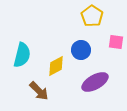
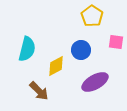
cyan semicircle: moved 5 px right, 6 px up
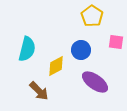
purple ellipse: rotated 64 degrees clockwise
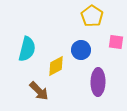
purple ellipse: moved 3 px right; rotated 56 degrees clockwise
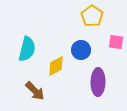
brown arrow: moved 4 px left
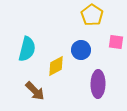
yellow pentagon: moved 1 px up
purple ellipse: moved 2 px down
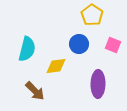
pink square: moved 3 px left, 3 px down; rotated 14 degrees clockwise
blue circle: moved 2 px left, 6 px up
yellow diamond: rotated 20 degrees clockwise
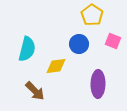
pink square: moved 4 px up
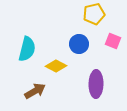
yellow pentagon: moved 2 px right, 1 px up; rotated 25 degrees clockwise
yellow diamond: rotated 35 degrees clockwise
purple ellipse: moved 2 px left
brown arrow: rotated 75 degrees counterclockwise
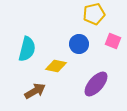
yellow diamond: rotated 15 degrees counterclockwise
purple ellipse: rotated 40 degrees clockwise
